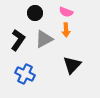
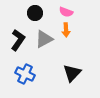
black triangle: moved 8 px down
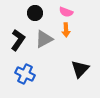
black triangle: moved 8 px right, 4 px up
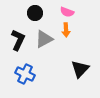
pink semicircle: moved 1 px right
black L-shape: rotated 10 degrees counterclockwise
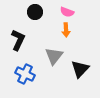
black circle: moved 1 px up
gray triangle: moved 10 px right, 17 px down; rotated 24 degrees counterclockwise
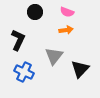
orange arrow: rotated 96 degrees counterclockwise
blue cross: moved 1 px left, 2 px up
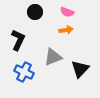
gray triangle: moved 1 px left, 1 px down; rotated 30 degrees clockwise
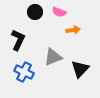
pink semicircle: moved 8 px left
orange arrow: moved 7 px right
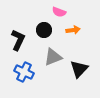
black circle: moved 9 px right, 18 px down
black triangle: moved 1 px left
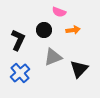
blue cross: moved 4 px left, 1 px down; rotated 24 degrees clockwise
